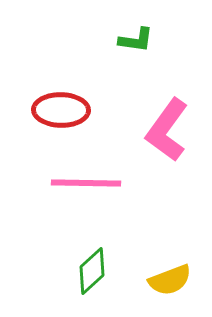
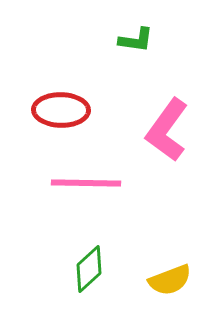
green diamond: moved 3 px left, 2 px up
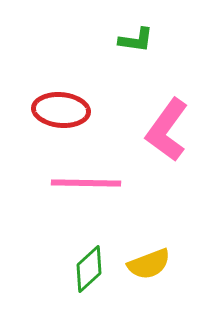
red ellipse: rotated 4 degrees clockwise
yellow semicircle: moved 21 px left, 16 px up
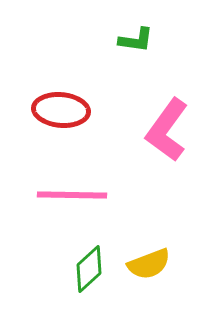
pink line: moved 14 px left, 12 px down
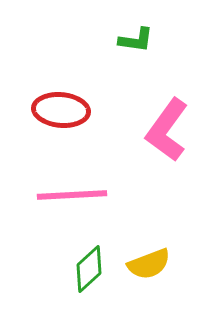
pink line: rotated 4 degrees counterclockwise
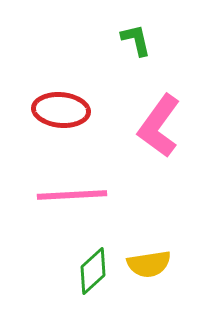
green L-shape: rotated 111 degrees counterclockwise
pink L-shape: moved 8 px left, 4 px up
yellow semicircle: rotated 12 degrees clockwise
green diamond: moved 4 px right, 2 px down
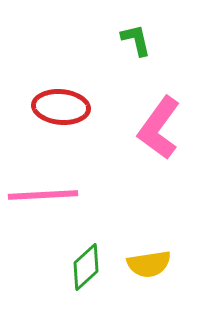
red ellipse: moved 3 px up
pink L-shape: moved 2 px down
pink line: moved 29 px left
green diamond: moved 7 px left, 4 px up
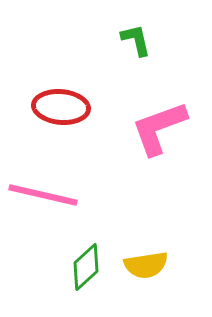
pink L-shape: rotated 34 degrees clockwise
pink line: rotated 16 degrees clockwise
yellow semicircle: moved 3 px left, 1 px down
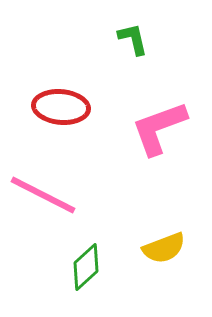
green L-shape: moved 3 px left, 1 px up
pink line: rotated 14 degrees clockwise
yellow semicircle: moved 18 px right, 17 px up; rotated 12 degrees counterclockwise
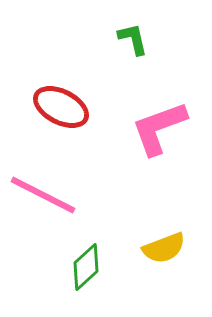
red ellipse: rotated 22 degrees clockwise
